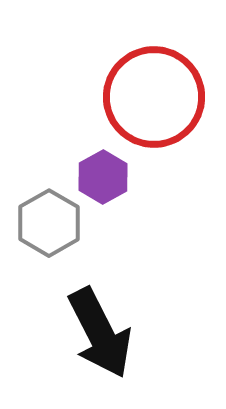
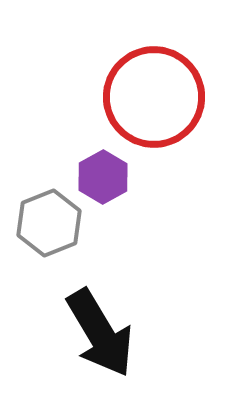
gray hexagon: rotated 8 degrees clockwise
black arrow: rotated 4 degrees counterclockwise
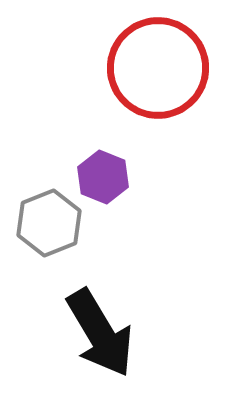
red circle: moved 4 px right, 29 px up
purple hexagon: rotated 9 degrees counterclockwise
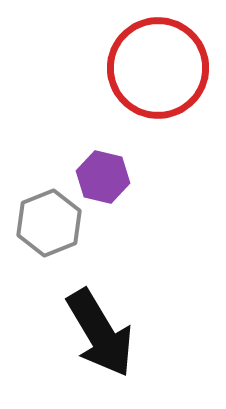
purple hexagon: rotated 9 degrees counterclockwise
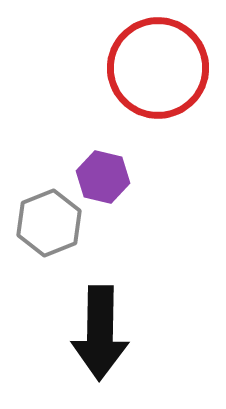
black arrow: rotated 32 degrees clockwise
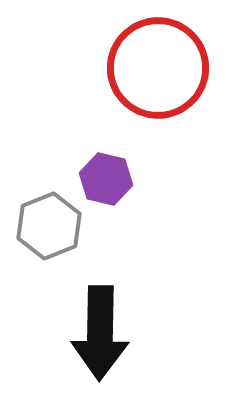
purple hexagon: moved 3 px right, 2 px down
gray hexagon: moved 3 px down
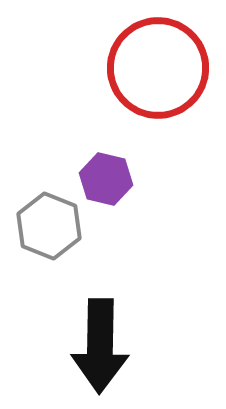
gray hexagon: rotated 16 degrees counterclockwise
black arrow: moved 13 px down
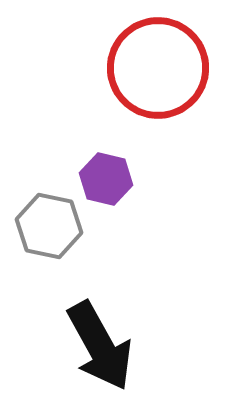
gray hexagon: rotated 10 degrees counterclockwise
black arrow: rotated 30 degrees counterclockwise
